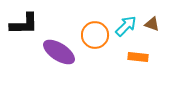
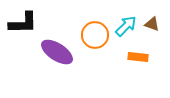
black L-shape: moved 1 px left, 1 px up
purple ellipse: moved 2 px left
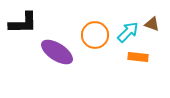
cyan arrow: moved 2 px right, 6 px down
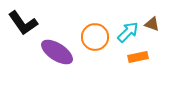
black L-shape: rotated 56 degrees clockwise
orange circle: moved 2 px down
orange rectangle: rotated 18 degrees counterclockwise
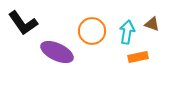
cyan arrow: moved 1 px left; rotated 35 degrees counterclockwise
orange circle: moved 3 px left, 6 px up
purple ellipse: rotated 8 degrees counterclockwise
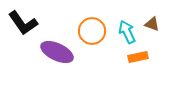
cyan arrow: rotated 35 degrees counterclockwise
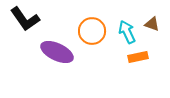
black L-shape: moved 2 px right, 4 px up
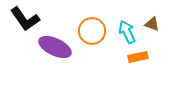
purple ellipse: moved 2 px left, 5 px up
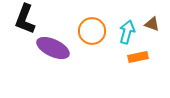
black L-shape: rotated 56 degrees clockwise
cyan arrow: rotated 40 degrees clockwise
purple ellipse: moved 2 px left, 1 px down
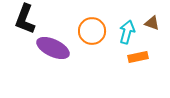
brown triangle: moved 1 px up
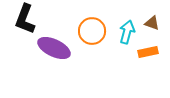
purple ellipse: moved 1 px right
orange rectangle: moved 10 px right, 5 px up
